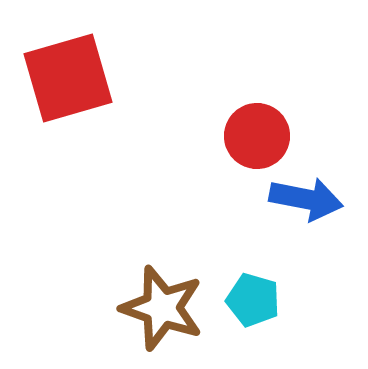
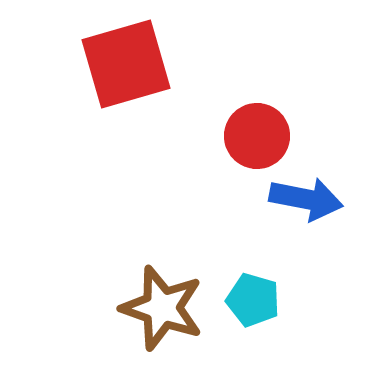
red square: moved 58 px right, 14 px up
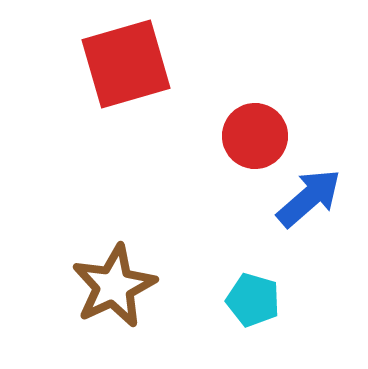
red circle: moved 2 px left
blue arrow: moved 3 px right, 1 px up; rotated 52 degrees counterclockwise
brown star: moved 48 px left, 22 px up; rotated 28 degrees clockwise
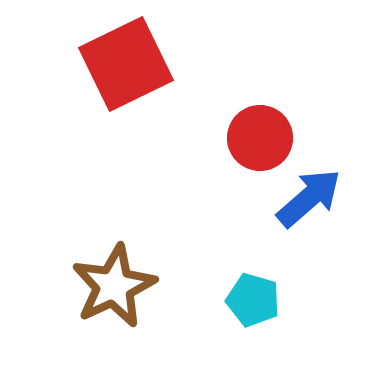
red square: rotated 10 degrees counterclockwise
red circle: moved 5 px right, 2 px down
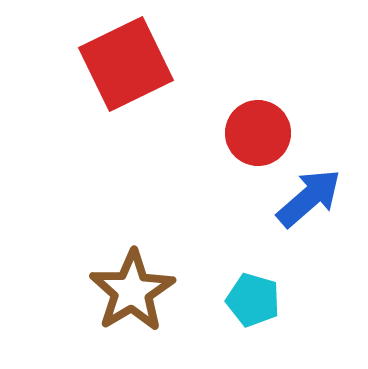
red circle: moved 2 px left, 5 px up
brown star: moved 18 px right, 5 px down; rotated 6 degrees counterclockwise
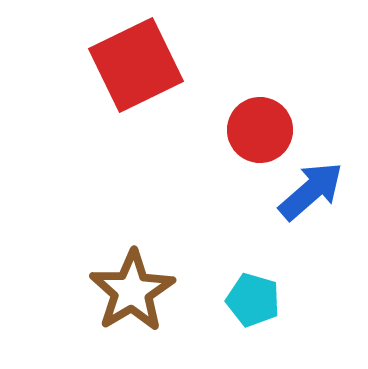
red square: moved 10 px right, 1 px down
red circle: moved 2 px right, 3 px up
blue arrow: moved 2 px right, 7 px up
